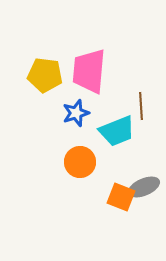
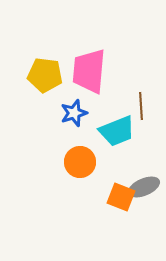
blue star: moved 2 px left
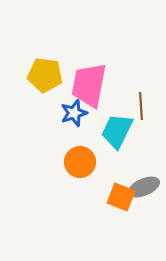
pink trapezoid: moved 14 px down; rotated 6 degrees clockwise
cyan trapezoid: rotated 138 degrees clockwise
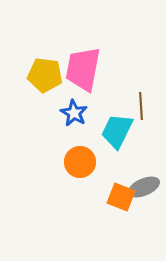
pink trapezoid: moved 6 px left, 16 px up
blue star: rotated 24 degrees counterclockwise
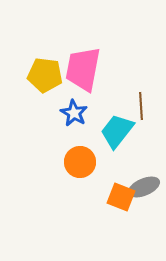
cyan trapezoid: rotated 12 degrees clockwise
